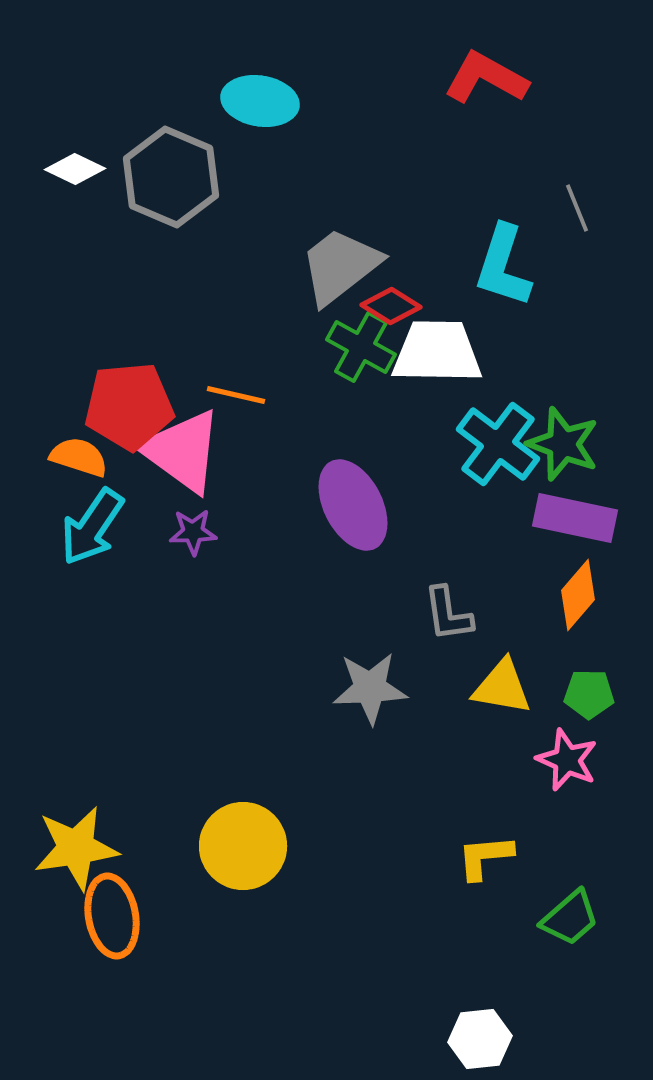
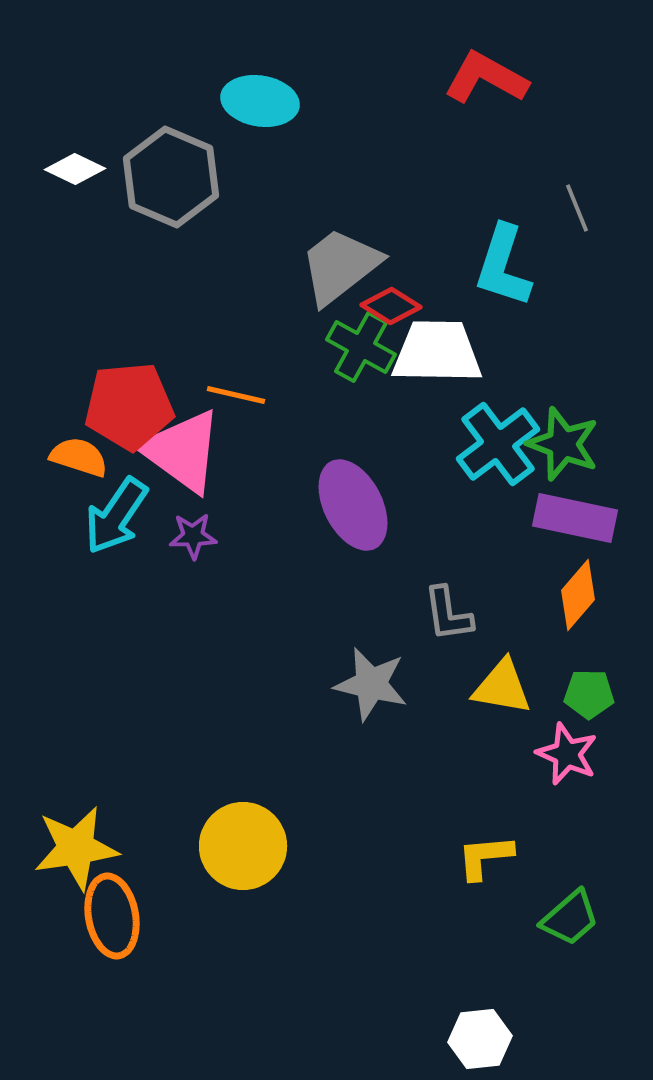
cyan cross: rotated 16 degrees clockwise
cyan arrow: moved 24 px right, 11 px up
purple star: moved 4 px down
gray star: moved 1 px right, 4 px up; rotated 16 degrees clockwise
pink star: moved 6 px up
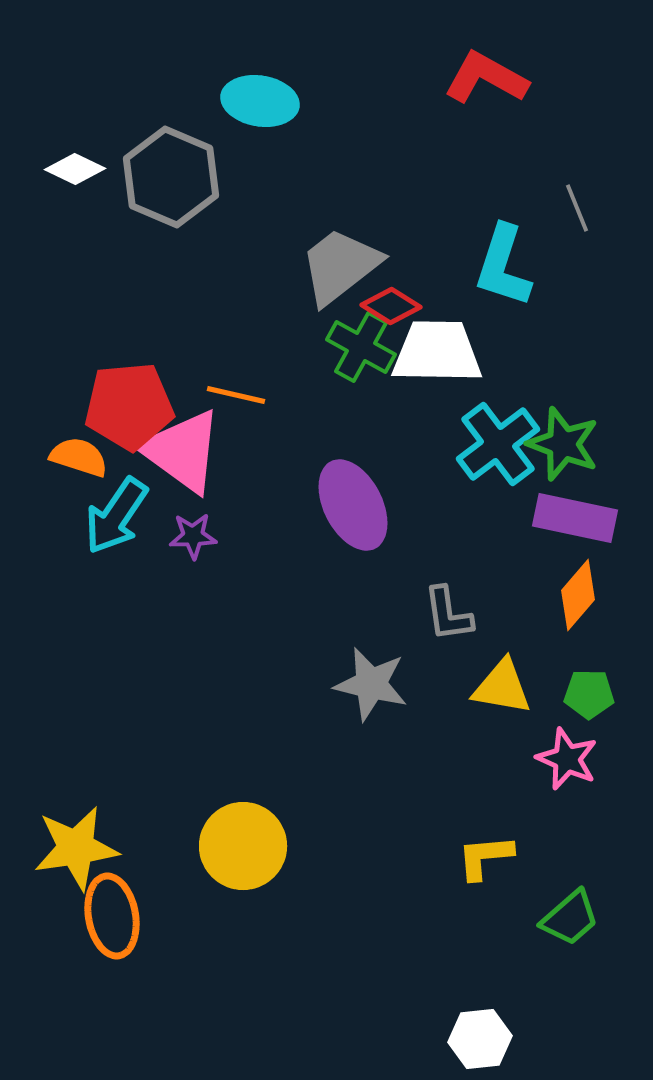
pink star: moved 5 px down
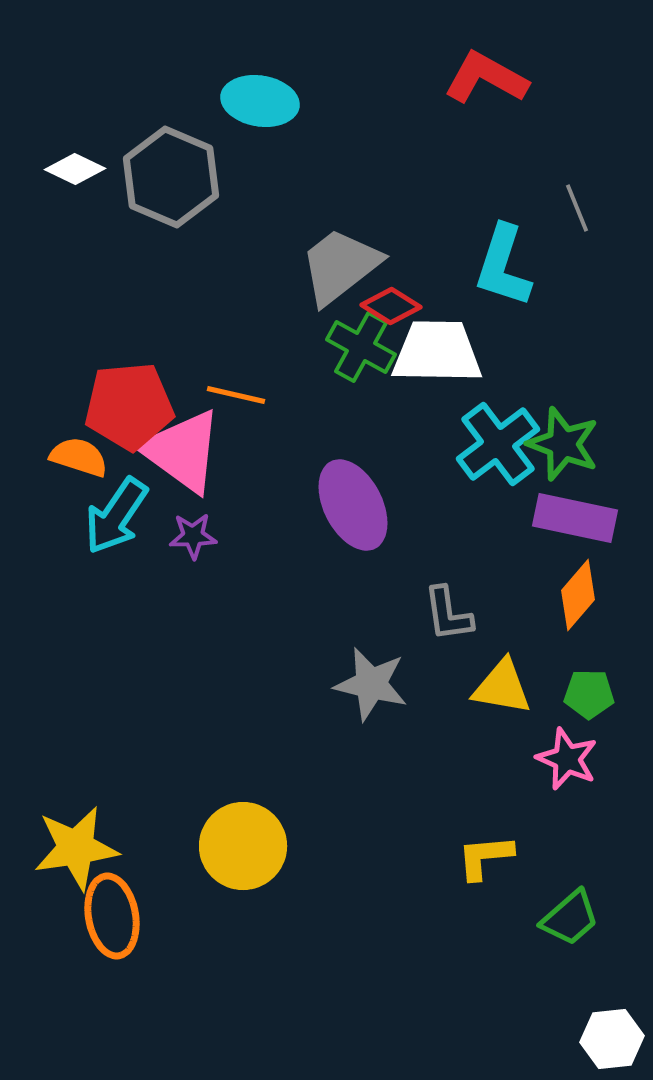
white hexagon: moved 132 px right
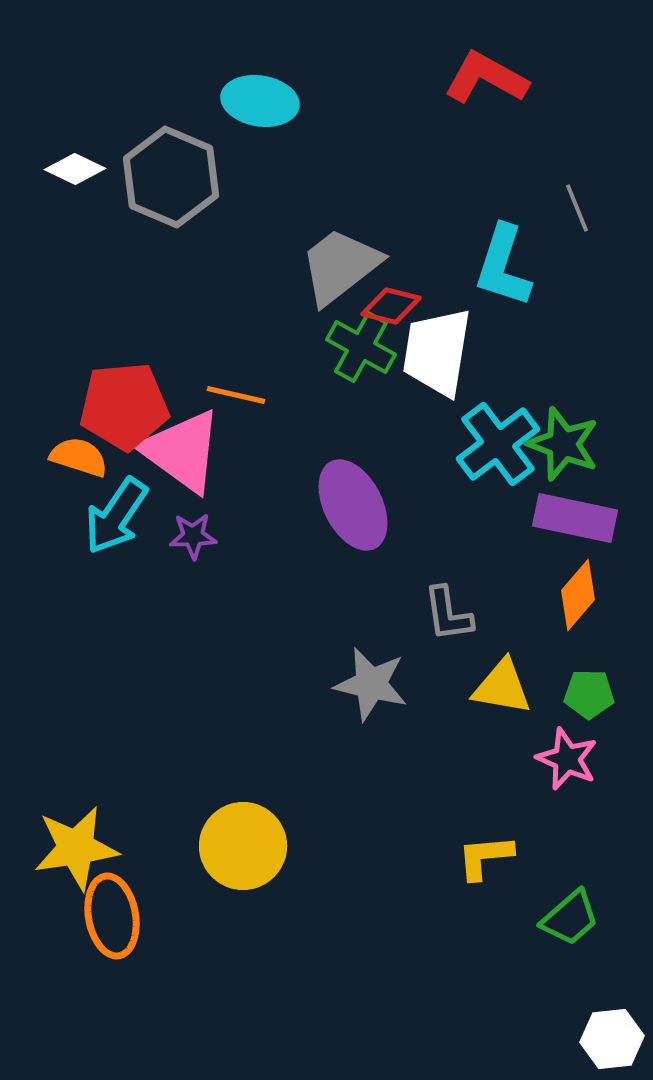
red diamond: rotated 18 degrees counterclockwise
white trapezoid: rotated 82 degrees counterclockwise
red pentagon: moved 5 px left
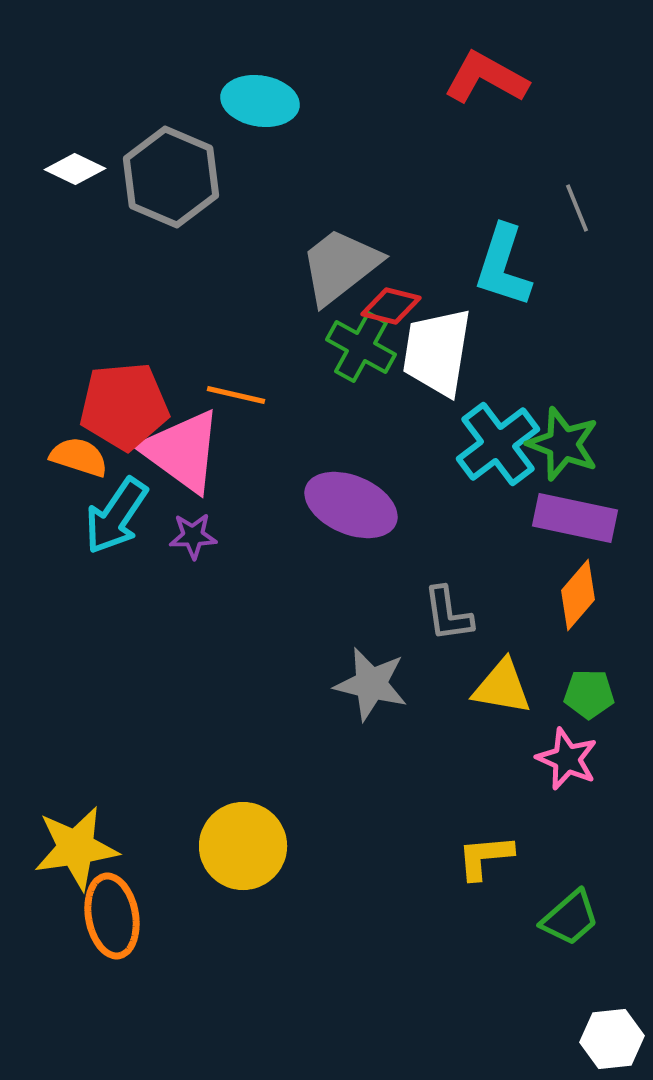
purple ellipse: moved 2 px left; rotated 40 degrees counterclockwise
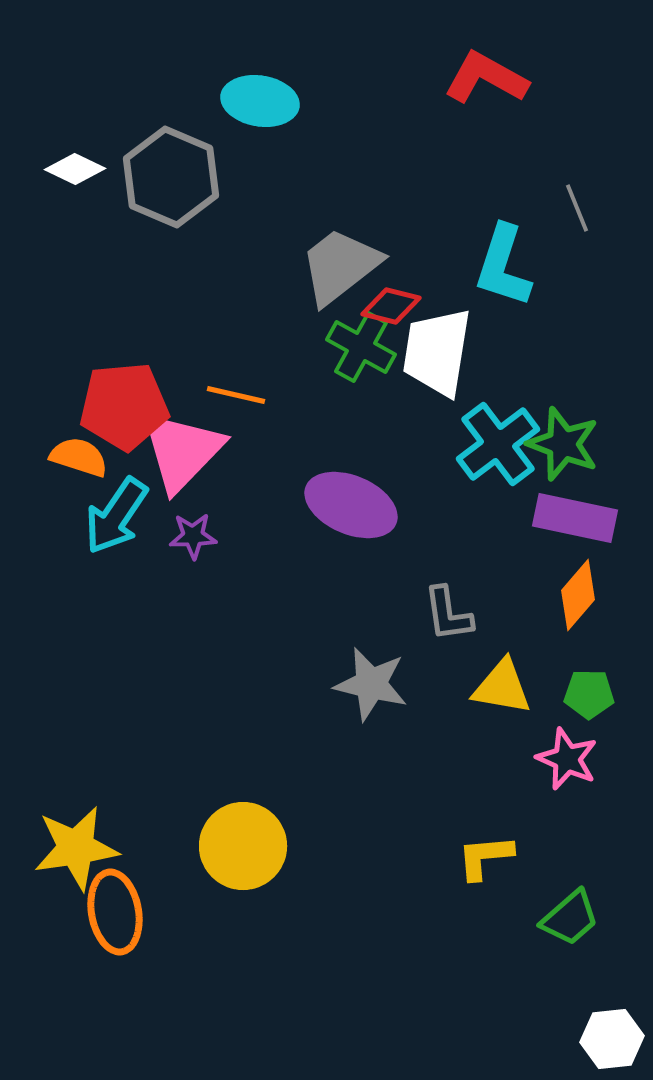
pink triangle: rotated 38 degrees clockwise
orange ellipse: moved 3 px right, 4 px up
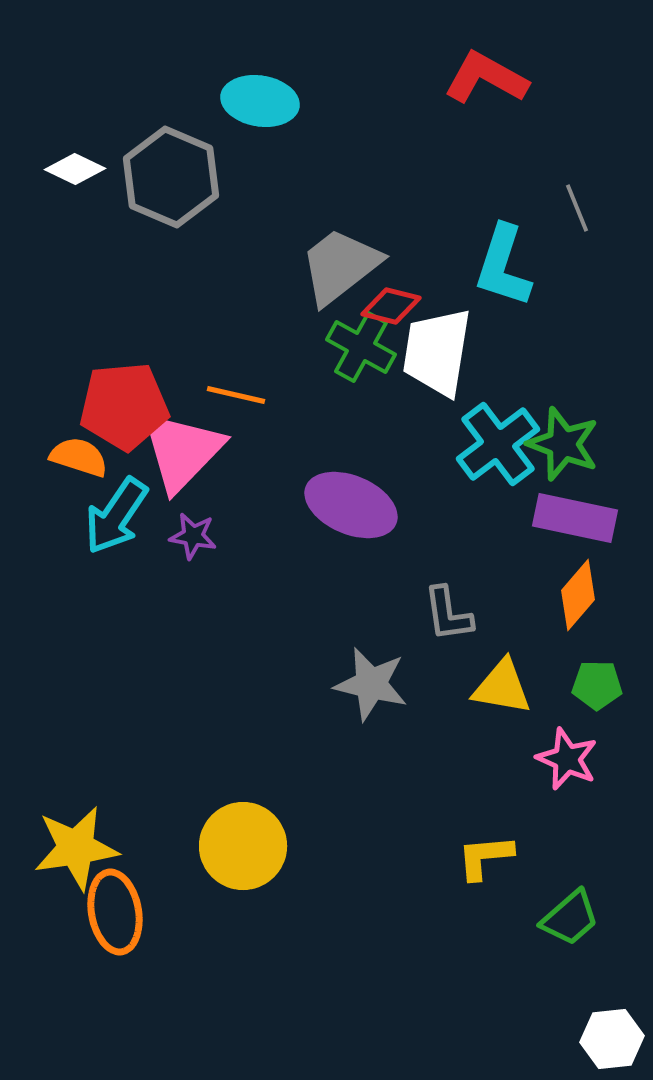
purple star: rotated 12 degrees clockwise
green pentagon: moved 8 px right, 9 px up
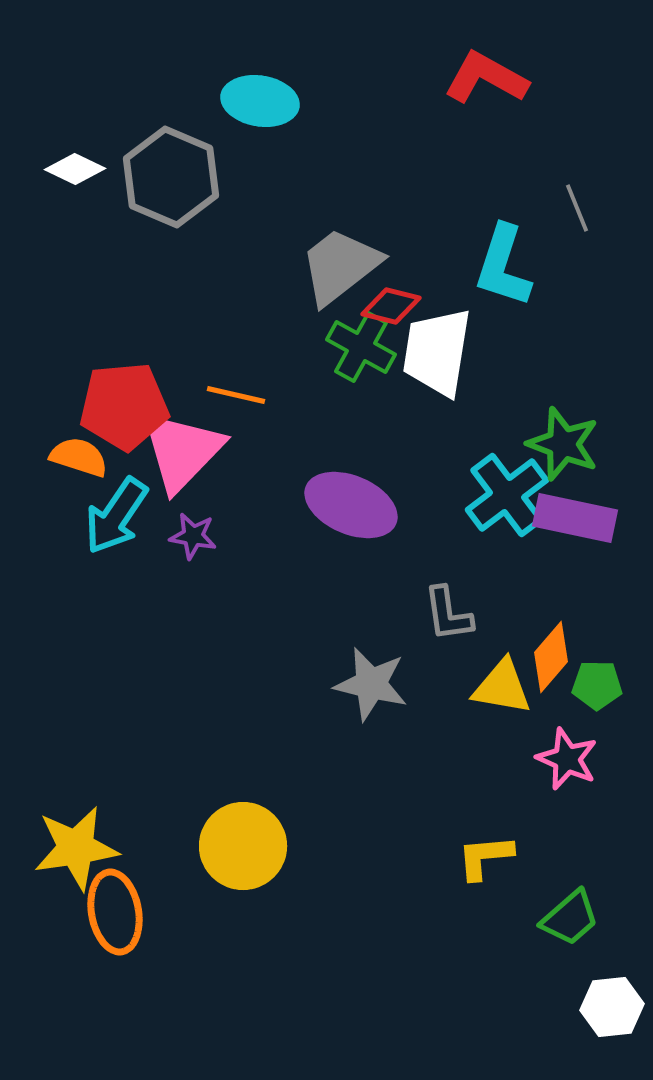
cyan cross: moved 9 px right, 51 px down
orange diamond: moved 27 px left, 62 px down
white hexagon: moved 32 px up
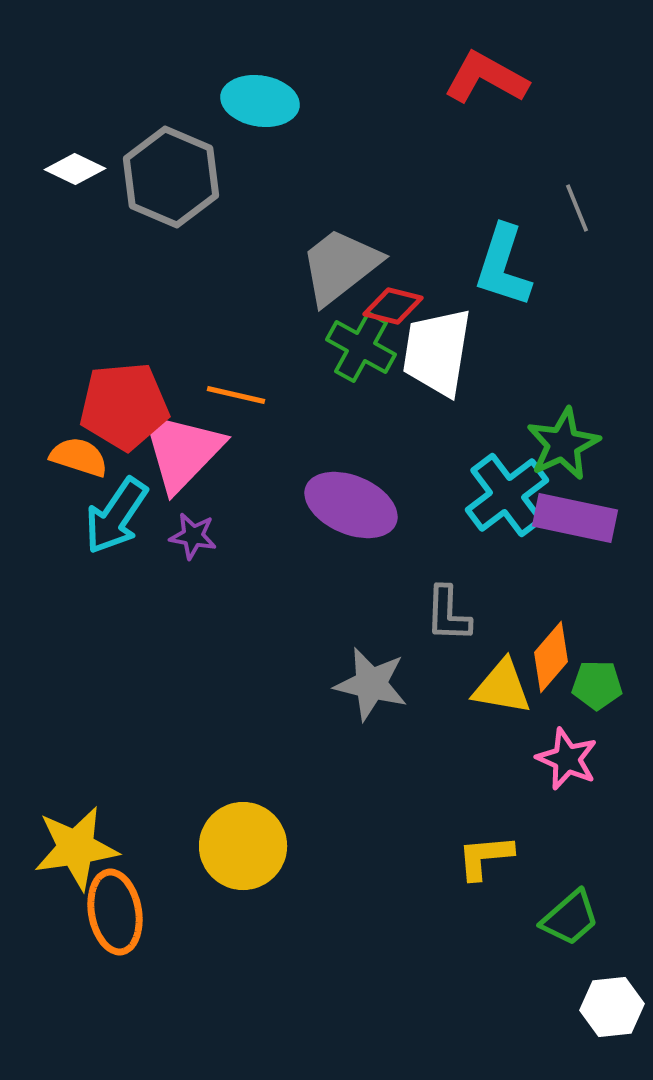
red diamond: moved 2 px right
green star: rotated 26 degrees clockwise
gray L-shape: rotated 10 degrees clockwise
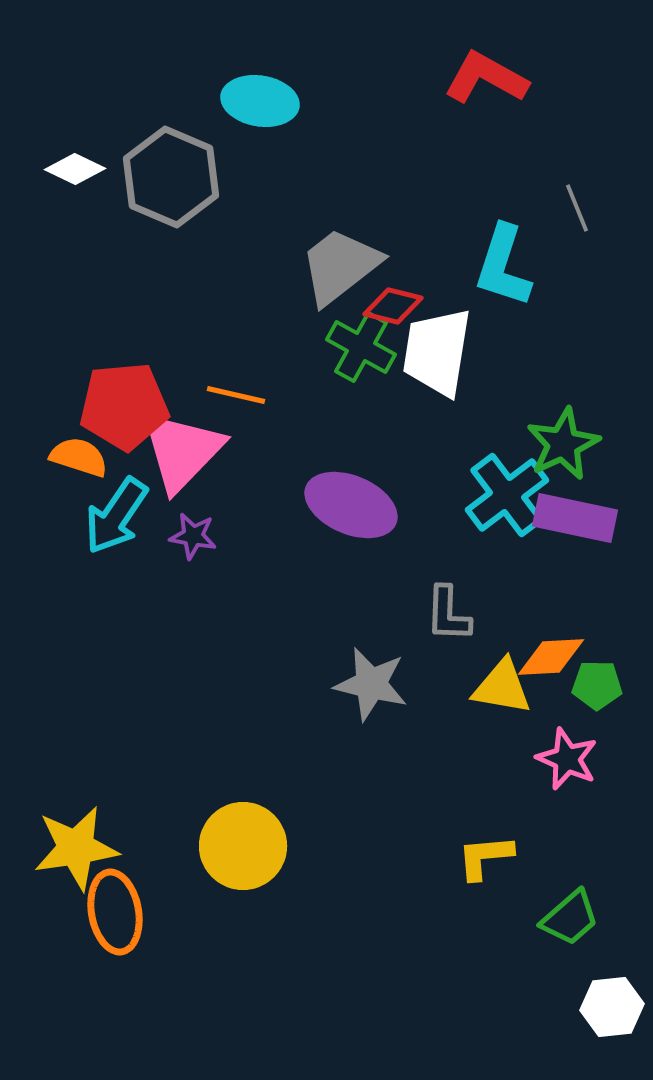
orange diamond: rotated 46 degrees clockwise
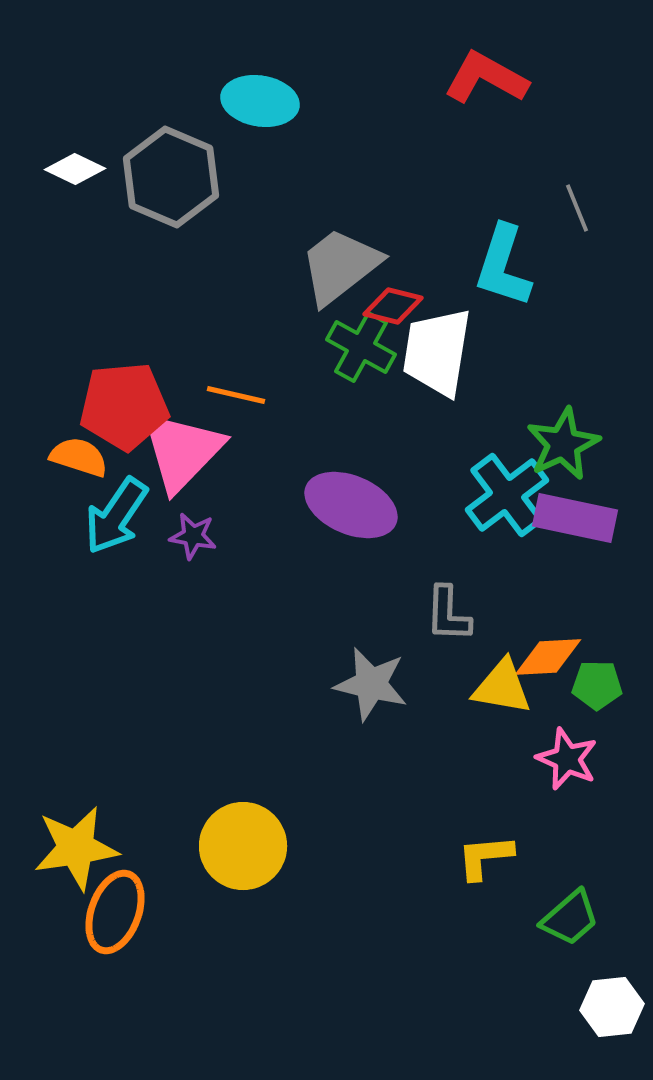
orange diamond: moved 3 px left
orange ellipse: rotated 30 degrees clockwise
